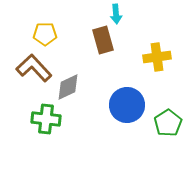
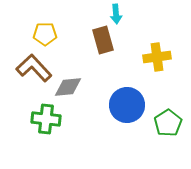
gray diamond: rotated 20 degrees clockwise
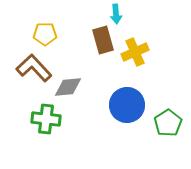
yellow cross: moved 22 px left, 5 px up; rotated 16 degrees counterclockwise
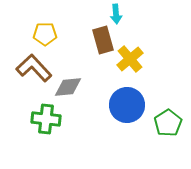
yellow cross: moved 5 px left, 7 px down; rotated 16 degrees counterclockwise
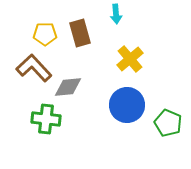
brown rectangle: moved 23 px left, 7 px up
green pentagon: rotated 16 degrees counterclockwise
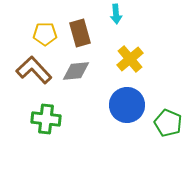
brown L-shape: moved 2 px down
gray diamond: moved 8 px right, 16 px up
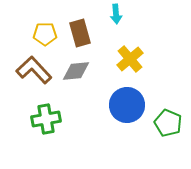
green cross: rotated 16 degrees counterclockwise
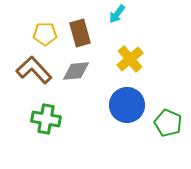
cyan arrow: moved 1 px right; rotated 42 degrees clockwise
green cross: rotated 20 degrees clockwise
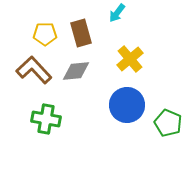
cyan arrow: moved 1 px up
brown rectangle: moved 1 px right
